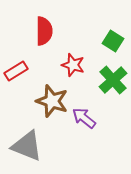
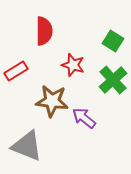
brown star: rotated 12 degrees counterclockwise
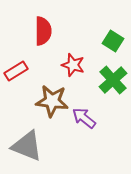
red semicircle: moved 1 px left
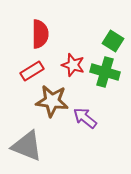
red semicircle: moved 3 px left, 3 px down
red rectangle: moved 16 px right
green cross: moved 8 px left, 8 px up; rotated 32 degrees counterclockwise
purple arrow: moved 1 px right
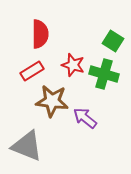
green cross: moved 1 px left, 2 px down
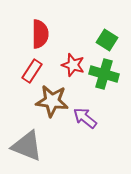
green square: moved 6 px left, 1 px up
red rectangle: rotated 25 degrees counterclockwise
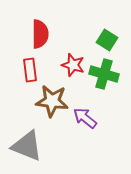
red rectangle: moved 2 px left, 1 px up; rotated 40 degrees counterclockwise
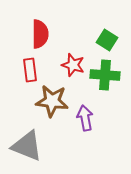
green cross: moved 1 px right, 1 px down; rotated 12 degrees counterclockwise
purple arrow: rotated 40 degrees clockwise
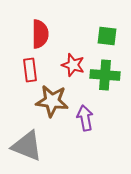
green square: moved 4 px up; rotated 25 degrees counterclockwise
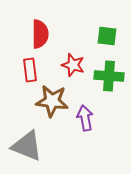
green cross: moved 4 px right, 1 px down
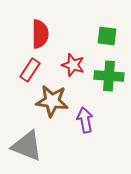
red rectangle: rotated 40 degrees clockwise
purple arrow: moved 2 px down
